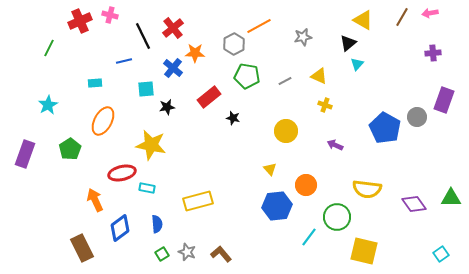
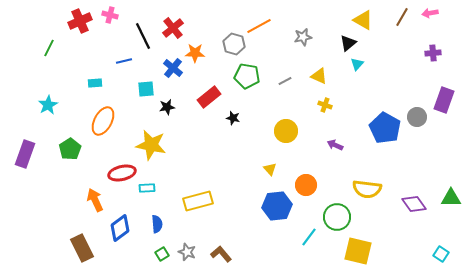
gray hexagon at (234, 44): rotated 15 degrees counterclockwise
cyan rectangle at (147, 188): rotated 14 degrees counterclockwise
yellow square at (364, 251): moved 6 px left
cyan square at (441, 254): rotated 21 degrees counterclockwise
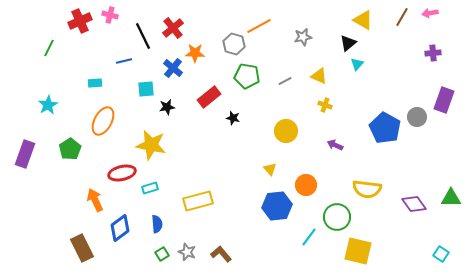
cyan rectangle at (147, 188): moved 3 px right; rotated 14 degrees counterclockwise
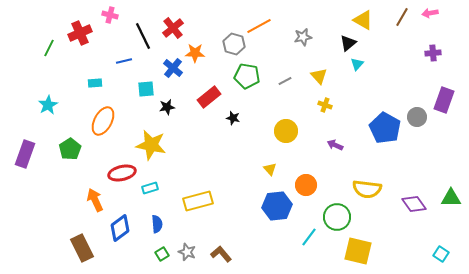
red cross at (80, 21): moved 12 px down
yellow triangle at (319, 76): rotated 24 degrees clockwise
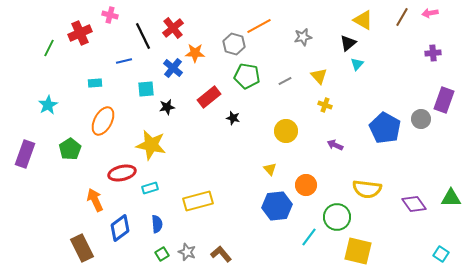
gray circle at (417, 117): moved 4 px right, 2 px down
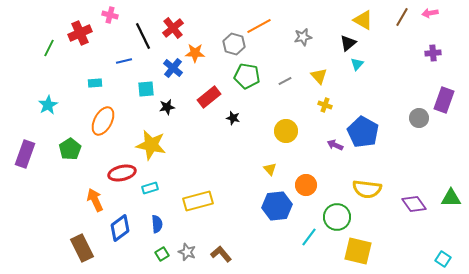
gray circle at (421, 119): moved 2 px left, 1 px up
blue pentagon at (385, 128): moved 22 px left, 4 px down
cyan square at (441, 254): moved 2 px right, 5 px down
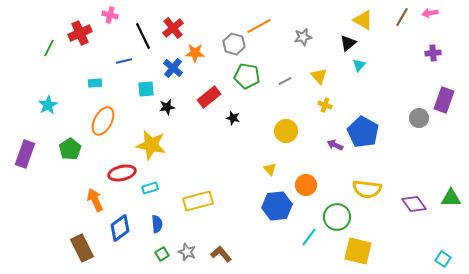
cyan triangle at (357, 64): moved 2 px right, 1 px down
